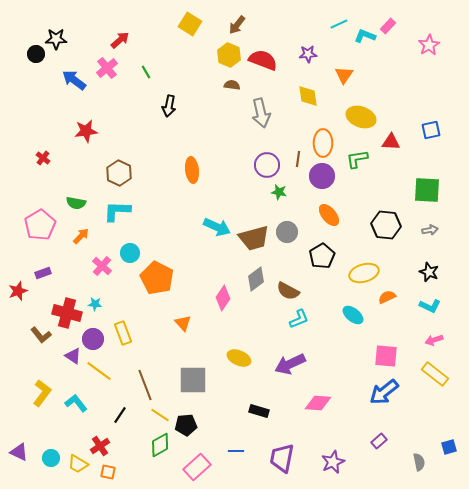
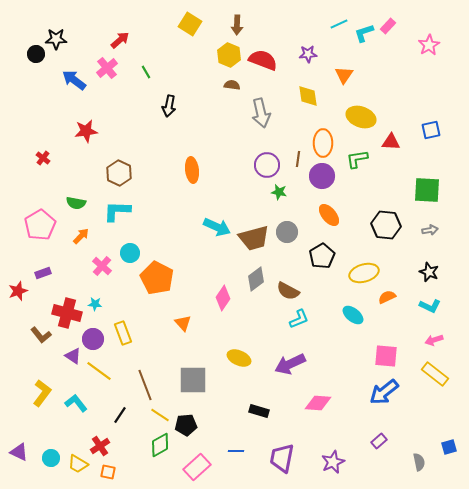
brown arrow at (237, 25): rotated 36 degrees counterclockwise
cyan L-shape at (365, 36): moved 1 px left, 3 px up; rotated 40 degrees counterclockwise
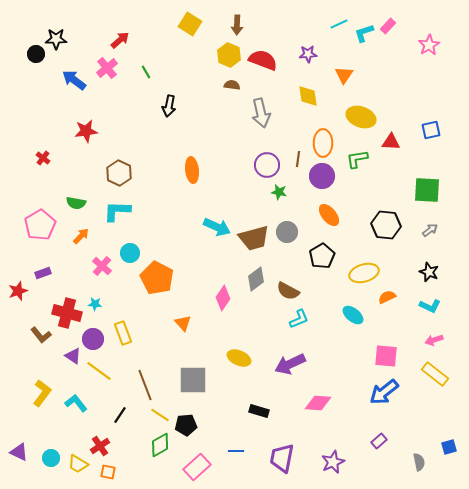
gray arrow at (430, 230): rotated 28 degrees counterclockwise
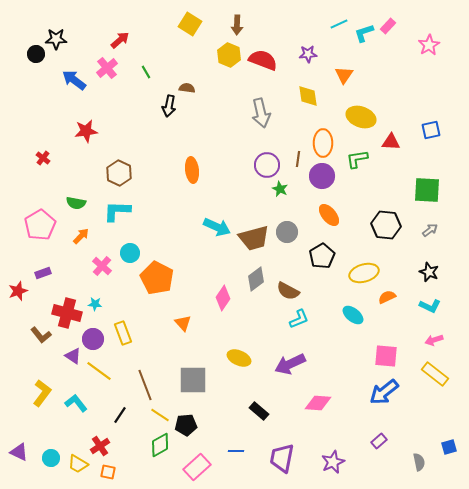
brown semicircle at (232, 85): moved 45 px left, 3 px down
green star at (279, 192): moved 1 px right, 3 px up; rotated 14 degrees clockwise
black rectangle at (259, 411): rotated 24 degrees clockwise
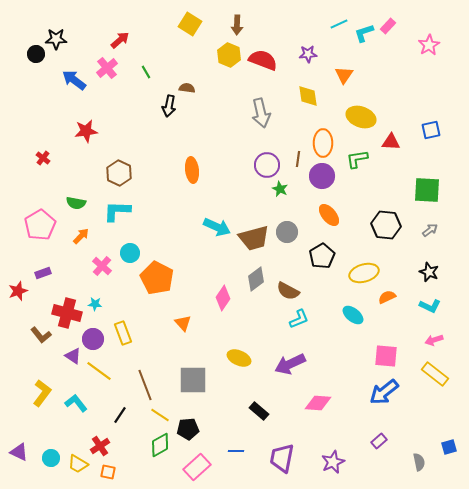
black pentagon at (186, 425): moved 2 px right, 4 px down
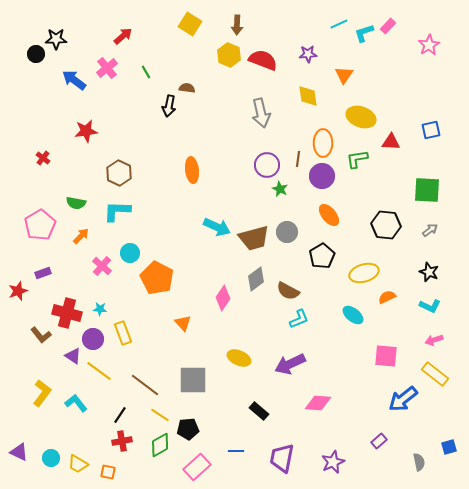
red arrow at (120, 40): moved 3 px right, 4 px up
cyan star at (95, 304): moved 5 px right, 5 px down
brown line at (145, 385): rotated 32 degrees counterclockwise
blue arrow at (384, 392): moved 19 px right, 7 px down
red cross at (100, 446): moved 22 px right, 5 px up; rotated 24 degrees clockwise
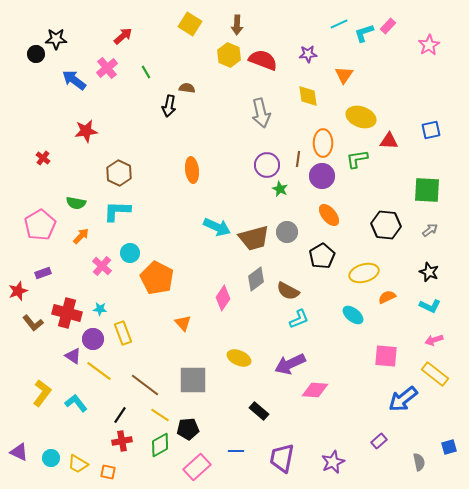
red triangle at (391, 142): moved 2 px left, 1 px up
brown L-shape at (41, 335): moved 8 px left, 12 px up
pink diamond at (318, 403): moved 3 px left, 13 px up
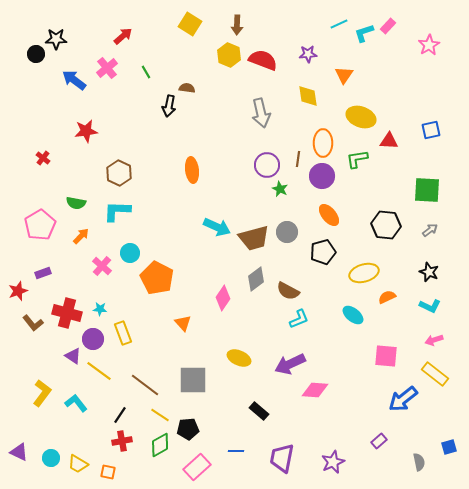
black pentagon at (322, 256): moved 1 px right, 4 px up; rotated 15 degrees clockwise
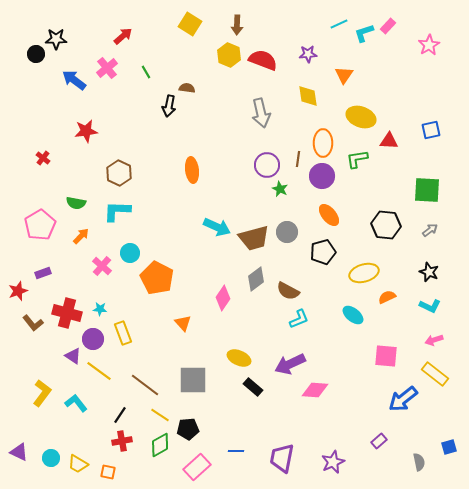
black rectangle at (259, 411): moved 6 px left, 24 px up
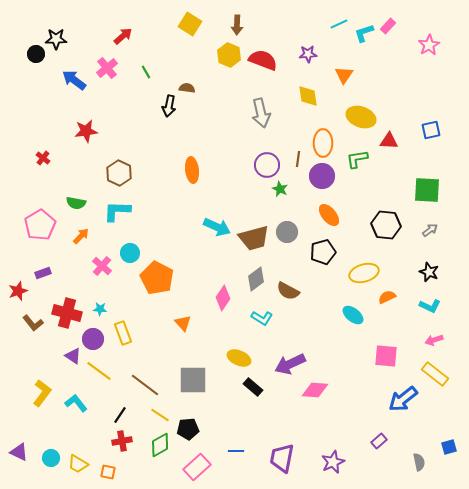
cyan L-shape at (299, 319): moved 37 px left, 1 px up; rotated 55 degrees clockwise
